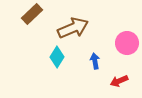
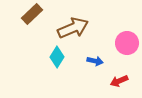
blue arrow: rotated 112 degrees clockwise
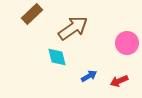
brown arrow: rotated 12 degrees counterclockwise
cyan diamond: rotated 45 degrees counterclockwise
blue arrow: moved 6 px left, 15 px down; rotated 42 degrees counterclockwise
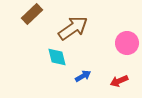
blue arrow: moved 6 px left
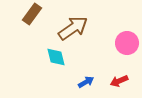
brown rectangle: rotated 10 degrees counterclockwise
cyan diamond: moved 1 px left
blue arrow: moved 3 px right, 6 px down
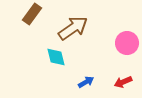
red arrow: moved 4 px right, 1 px down
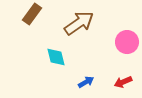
brown arrow: moved 6 px right, 5 px up
pink circle: moved 1 px up
